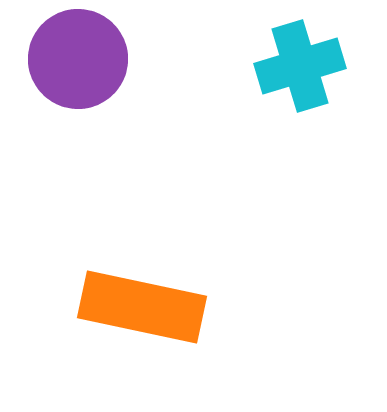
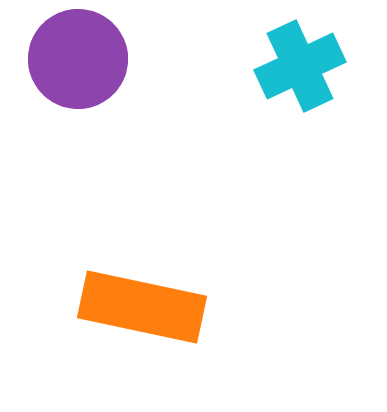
cyan cross: rotated 8 degrees counterclockwise
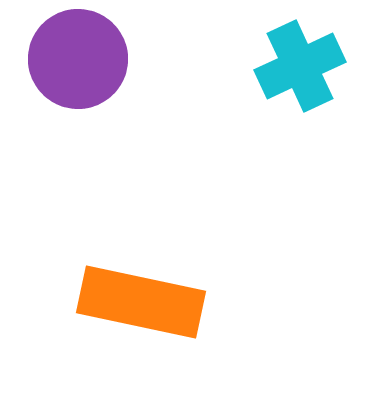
orange rectangle: moved 1 px left, 5 px up
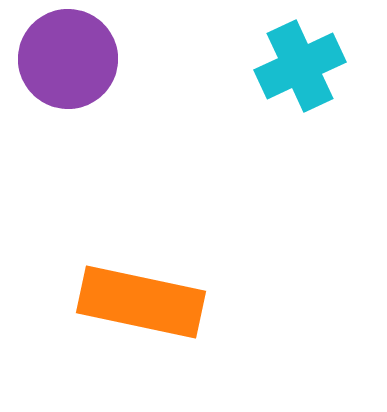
purple circle: moved 10 px left
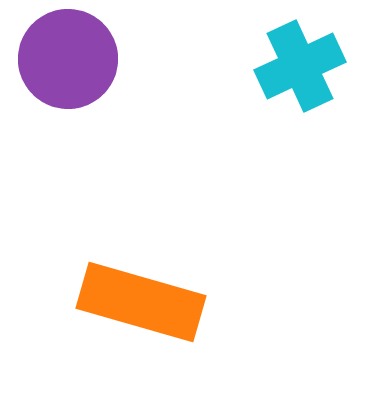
orange rectangle: rotated 4 degrees clockwise
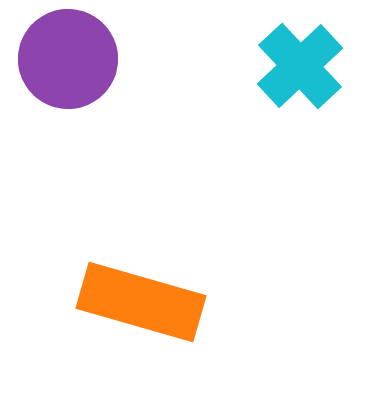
cyan cross: rotated 18 degrees counterclockwise
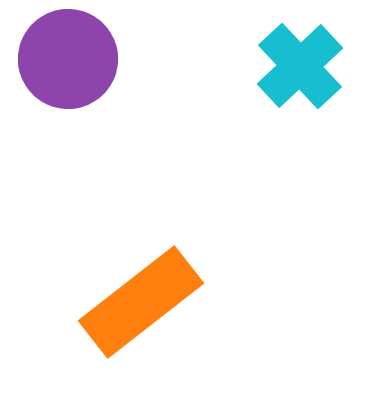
orange rectangle: rotated 54 degrees counterclockwise
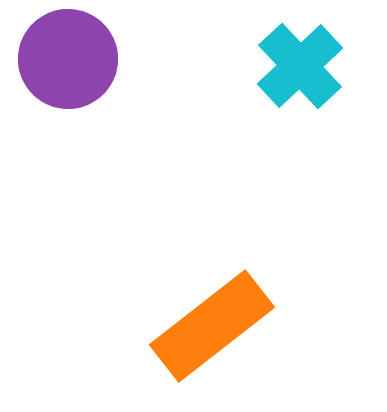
orange rectangle: moved 71 px right, 24 px down
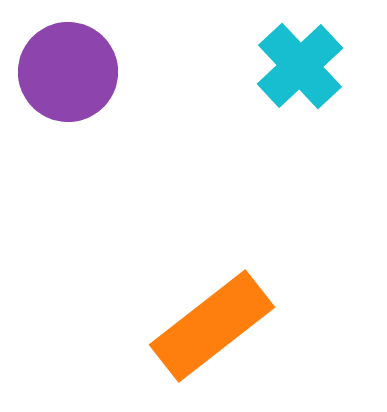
purple circle: moved 13 px down
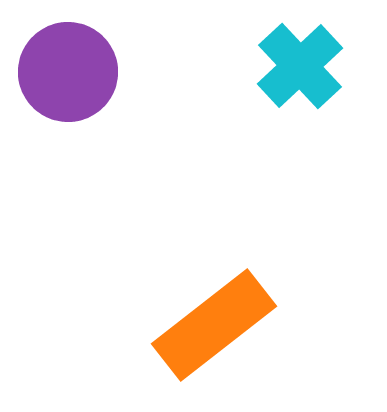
orange rectangle: moved 2 px right, 1 px up
